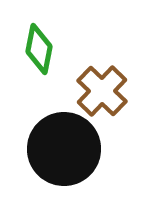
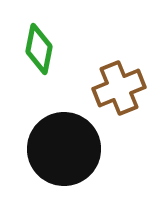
brown cross: moved 17 px right, 3 px up; rotated 24 degrees clockwise
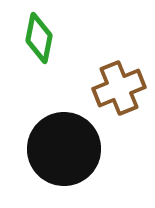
green diamond: moved 11 px up
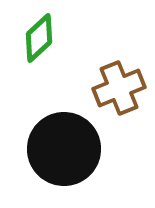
green diamond: rotated 36 degrees clockwise
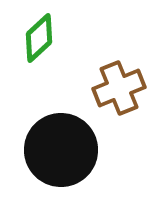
black circle: moved 3 px left, 1 px down
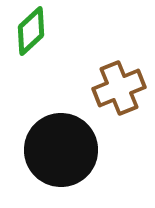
green diamond: moved 8 px left, 7 px up
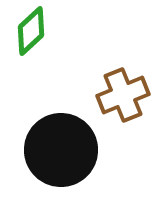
brown cross: moved 4 px right, 7 px down
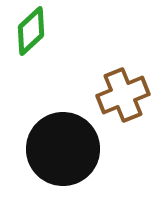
black circle: moved 2 px right, 1 px up
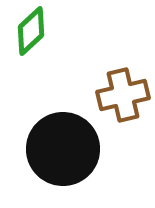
brown cross: rotated 9 degrees clockwise
